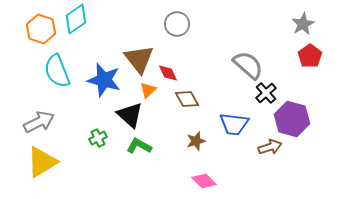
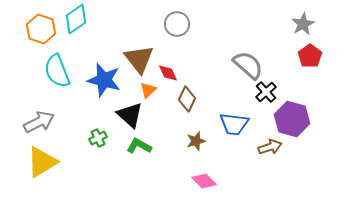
black cross: moved 1 px up
brown diamond: rotated 55 degrees clockwise
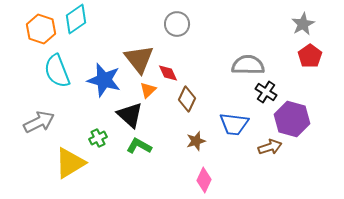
gray semicircle: rotated 40 degrees counterclockwise
black cross: rotated 15 degrees counterclockwise
yellow triangle: moved 28 px right, 1 px down
pink diamond: moved 1 px up; rotated 70 degrees clockwise
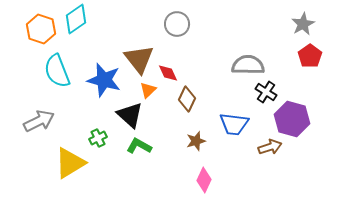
gray arrow: moved 1 px up
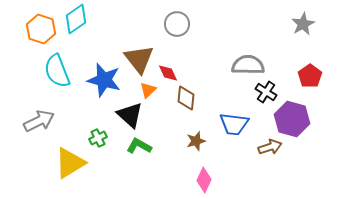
red pentagon: moved 20 px down
brown diamond: moved 1 px left, 1 px up; rotated 20 degrees counterclockwise
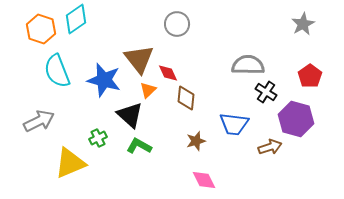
purple hexagon: moved 4 px right
yellow triangle: rotated 8 degrees clockwise
pink diamond: rotated 50 degrees counterclockwise
